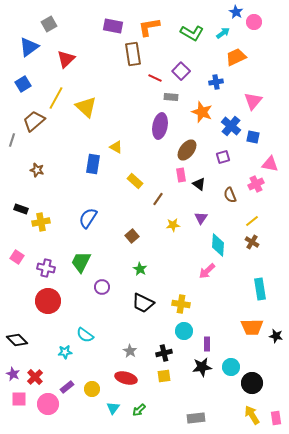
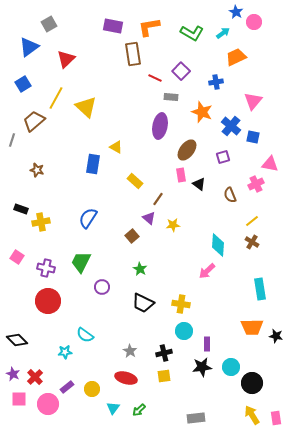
purple triangle at (201, 218): moved 52 px left; rotated 24 degrees counterclockwise
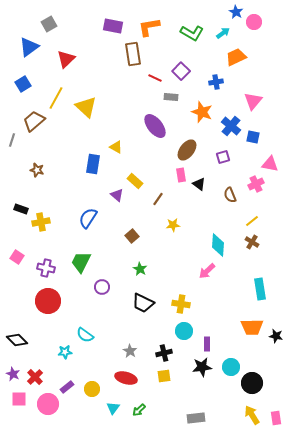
purple ellipse at (160, 126): moved 5 px left; rotated 50 degrees counterclockwise
purple triangle at (149, 218): moved 32 px left, 23 px up
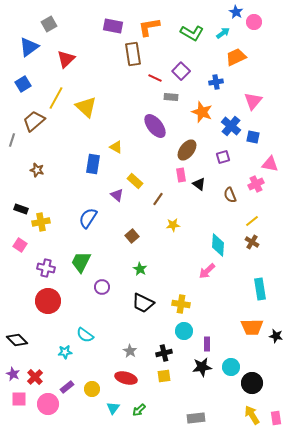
pink square at (17, 257): moved 3 px right, 12 px up
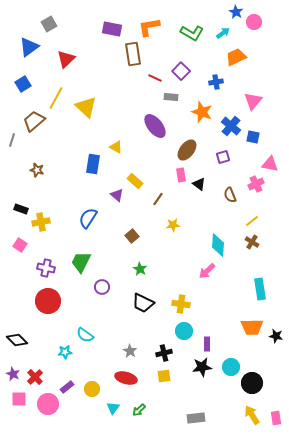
purple rectangle at (113, 26): moved 1 px left, 3 px down
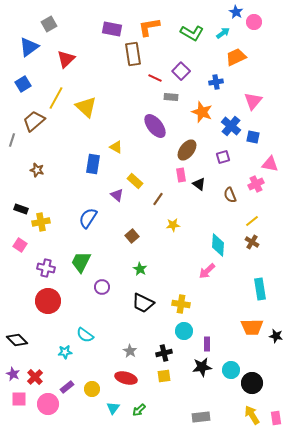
cyan circle at (231, 367): moved 3 px down
gray rectangle at (196, 418): moved 5 px right, 1 px up
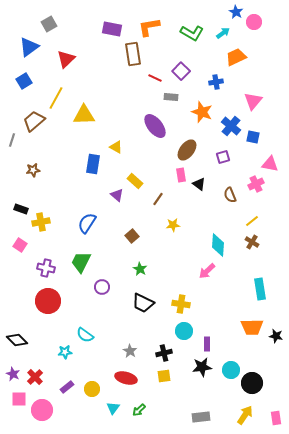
blue square at (23, 84): moved 1 px right, 3 px up
yellow triangle at (86, 107): moved 2 px left, 8 px down; rotated 45 degrees counterclockwise
brown star at (37, 170): moved 4 px left; rotated 24 degrees counterclockwise
blue semicircle at (88, 218): moved 1 px left, 5 px down
pink circle at (48, 404): moved 6 px left, 6 px down
yellow arrow at (252, 415): moved 7 px left; rotated 66 degrees clockwise
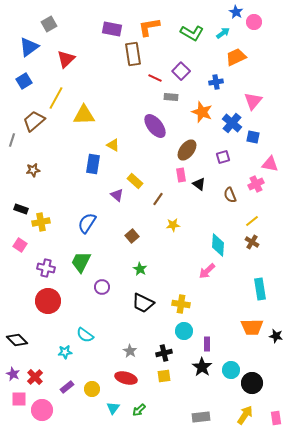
blue cross at (231, 126): moved 1 px right, 3 px up
yellow triangle at (116, 147): moved 3 px left, 2 px up
black star at (202, 367): rotated 30 degrees counterclockwise
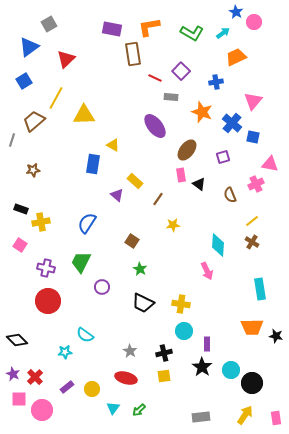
brown square at (132, 236): moved 5 px down; rotated 16 degrees counterclockwise
pink arrow at (207, 271): rotated 72 degrees counterclockwise
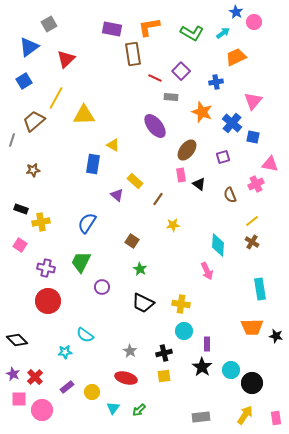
yellow circle at (92, 389): moved 3 px down
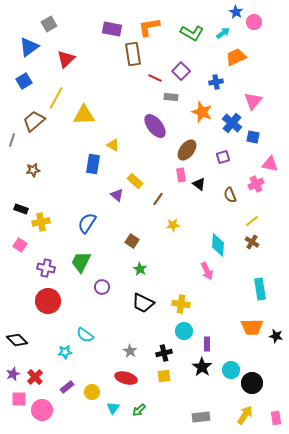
purple star at (13, 374): rotated 24 degrees clockwise
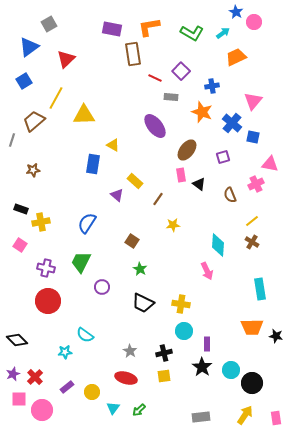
blue cross at (216, 82): moved 4 px left, 4 px down
